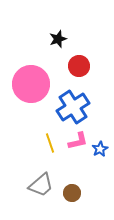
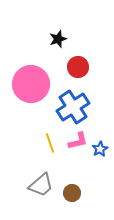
red circle: moved 1 px left, 1 px down
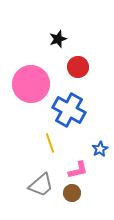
blue cross: moved 4 px left, 3 px down; rotated 28 degrees counterclockwise
pink L-shape: moved 29 px down
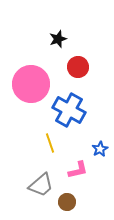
brown circle: moved 5 px left, 9 px down
